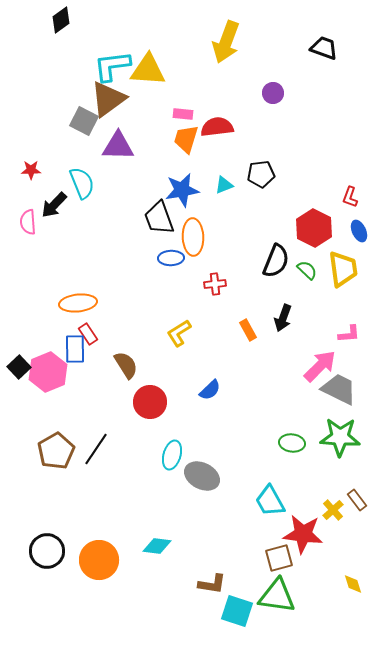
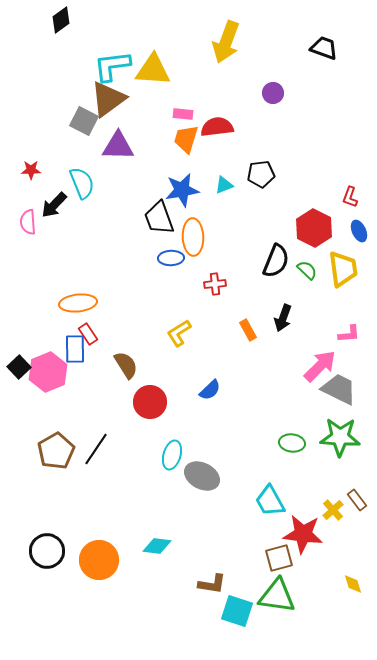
yellow triangle at (148, 70): moved 5 px right
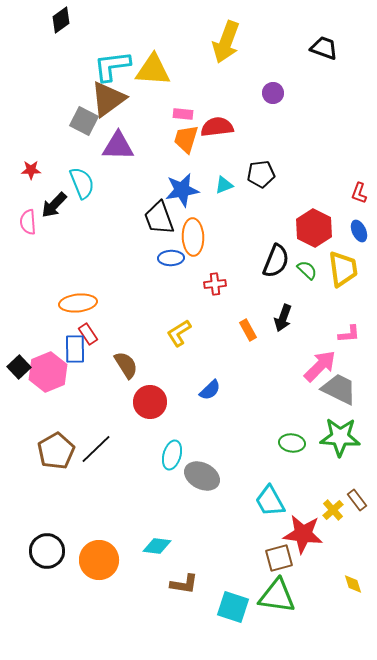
red L-shape at (350, 197): moved 9 px right, 4 px up
black line at (96, 449): rotated 12 degrees clockwise
brown L-shape at (212, 584): moved 28 px left
cyan square at (237, 611): moved 4 px left, 4 px up
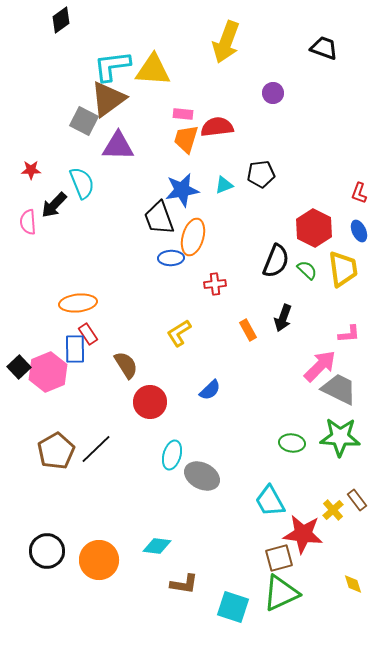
orange ellipse at (193, 237): rotated 18 degrees clockwise
green triangle at (277, 596): moved 4 px right, 3 px up; rotated 33 degrees counterclockwise
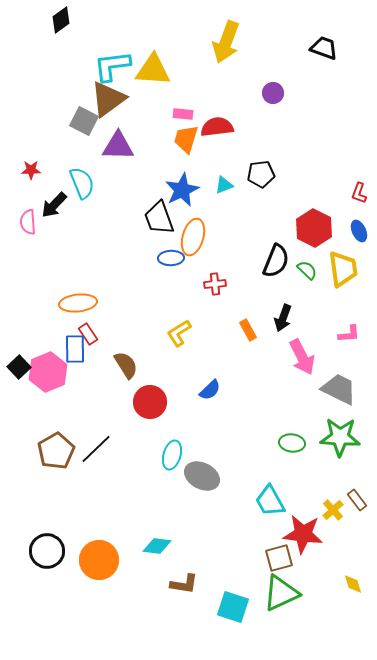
blue star at (182, 190): rotated 16 degrees counterclockwise
pink arrow at (320, 366): moved 18 px left, 9 px up; rotated 108 degrees clockwise
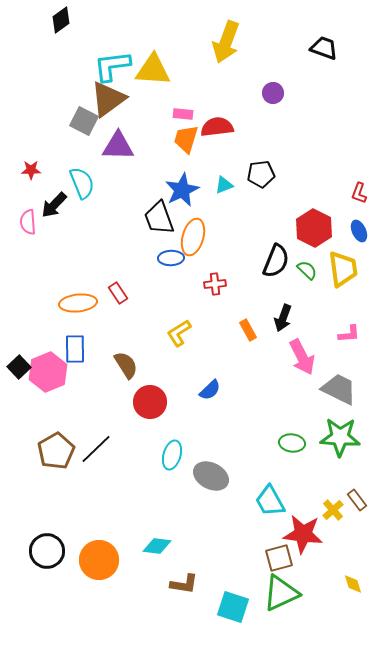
red rectangle at (88, 334): moved 30 px right, 41 px up
gray ellipse at (202, 476): moved 9 px right
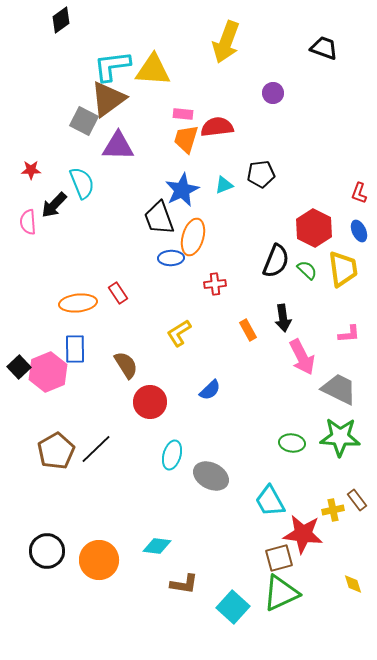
black arrow at (283, 318): rotated 28 degrees counterclockwise
yellow cross at (333, 510): rotated 30 degrees clockwise
cyan square at (233, 607): rotated 24 degrees clockwise
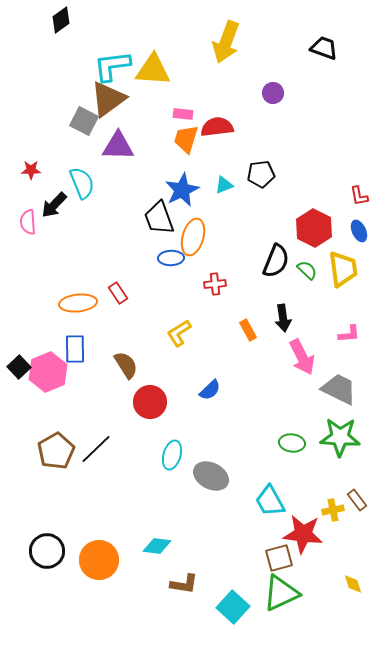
red L-shape at (359, 193): moved 3 px down; rotated 30 degrees counterclockwise
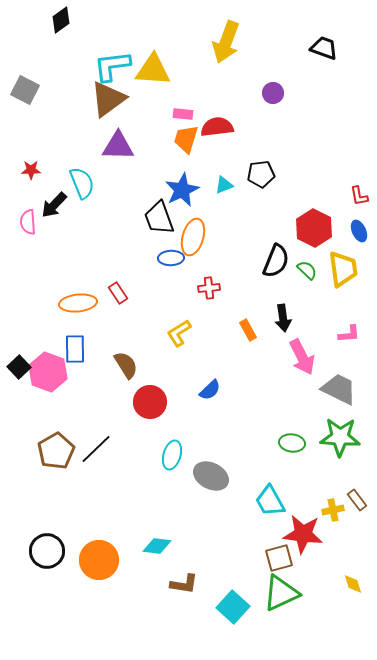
gray square at (84, 121): moved 59 px left, 31 px up
red cross at (215, 284): moved 6 px left, 4 px down
pink hexagon at (48, 372): rotated 18 degrees counterclockwise
